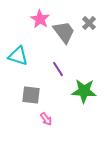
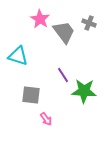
gray cross: rotated 24 degrees counterclockwise
purple line: moved 5 px right, 6 px down
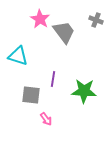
gray cross: moved 7 px right, 3 px up
purple line: moved 10 px left, 4 px down; rotated 42 degrees clockwise
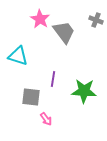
gray square: moved 2 px down
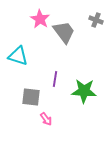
purple line: moved 2 px right
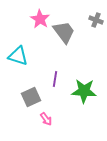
gray square: rotated 30 degrees counterclockwise
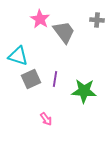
gray cross: moved 1 px right; rotated 16 degrees counterclockwise
gray square: moved 18 px up
